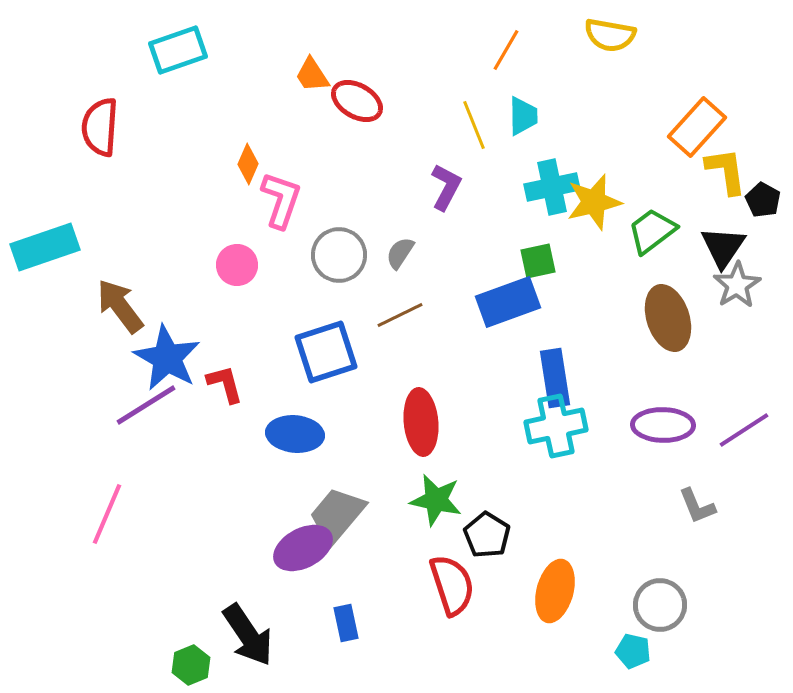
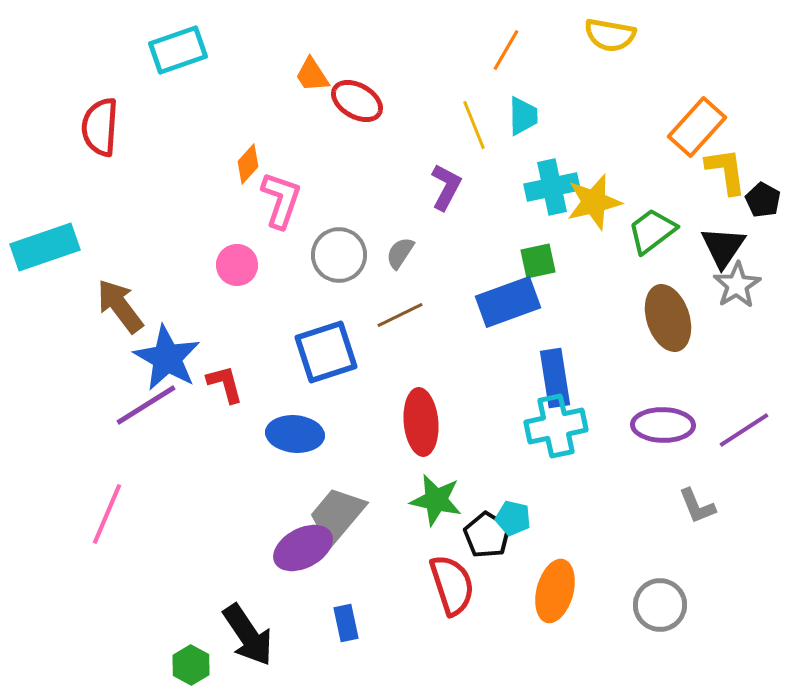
orange diamond at (248, 164): rotated 18 degrees clockwise
cyan pentagon at (633, 651): moved 120 px left, 133 px up
green hexagon at (191, 665): rotated 9 degrees counterclockwise
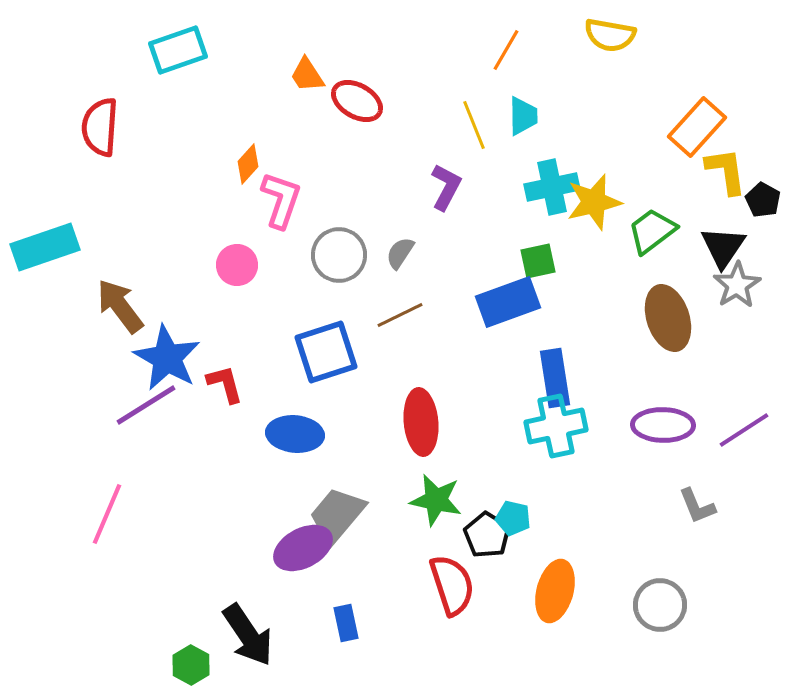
orange trapezoid at (312, 75): moved 5 px left
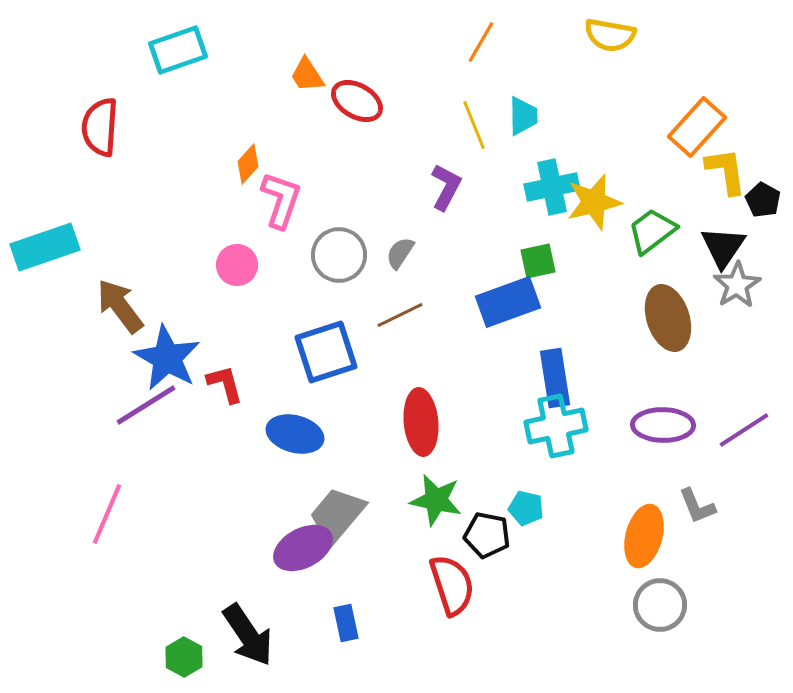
orange line at (506, 50): moved 25 px left, 8 px up
blue ellipse at (295, 434): rotated 10 degrees clockwise
cyan pentagon at (513, 518): moved 13 px right, 10 px up
black pentagon at (487, 535): rotated 21 degrees counterclockwise
orange ellipse at (555, 591): moved 89 px right, 55 px up
green hexagon at (191, 665): moved 7 px left, 8 px up
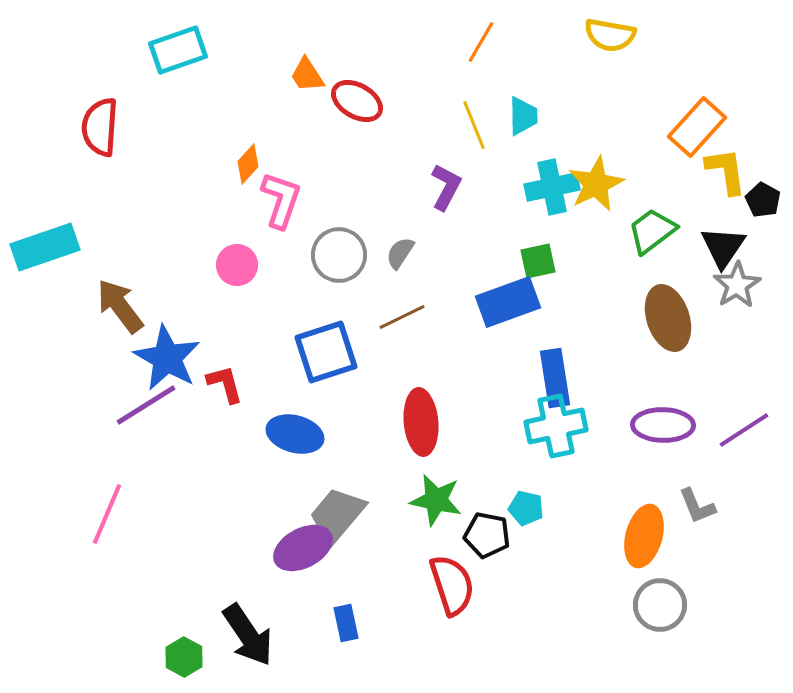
yellow star at (594, 202): moved 2 px right, 18 px up; rotated 12 degrees counterclockwise
brown line at (400, 315): moved 2 px right, 2 px down
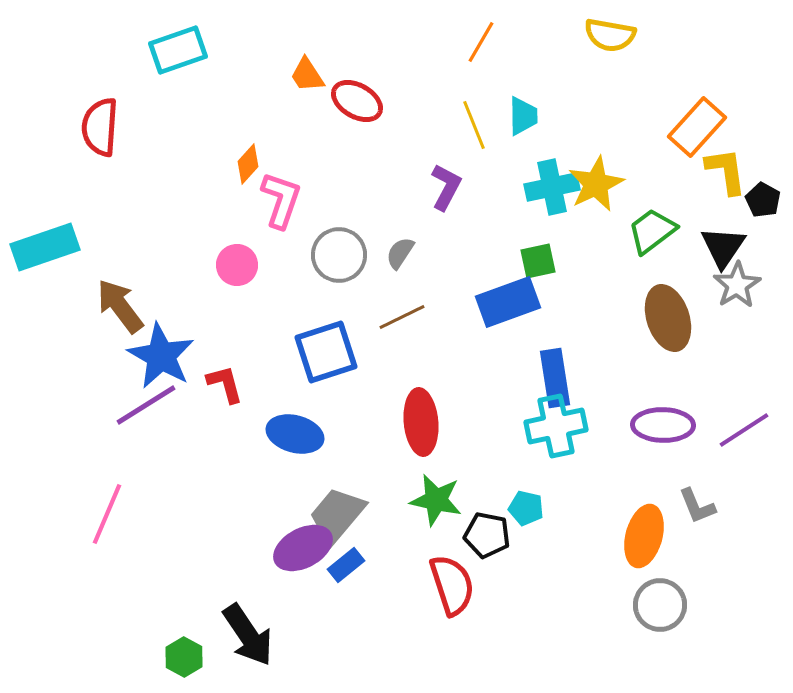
blue star at (167, 358): moved 6 px left, 2 px up
blue rectangle at (346, 623): moved 58 px up; rotated 63 degrees clockwise
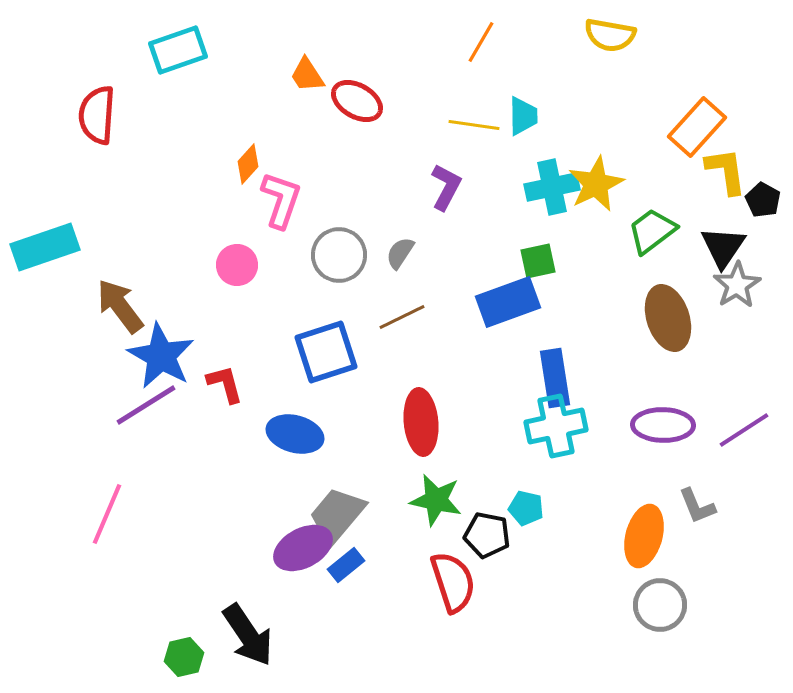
yellow line at (474, 125): rotated 60 degrees counterclockwise
red semicircle at (100, 127): moved 3 px left, 12 px up
red semicircle at (452, 585): moved 1 px right, 3 px up
green hexagon at (184, 657): rotated 18 degrees clockwise
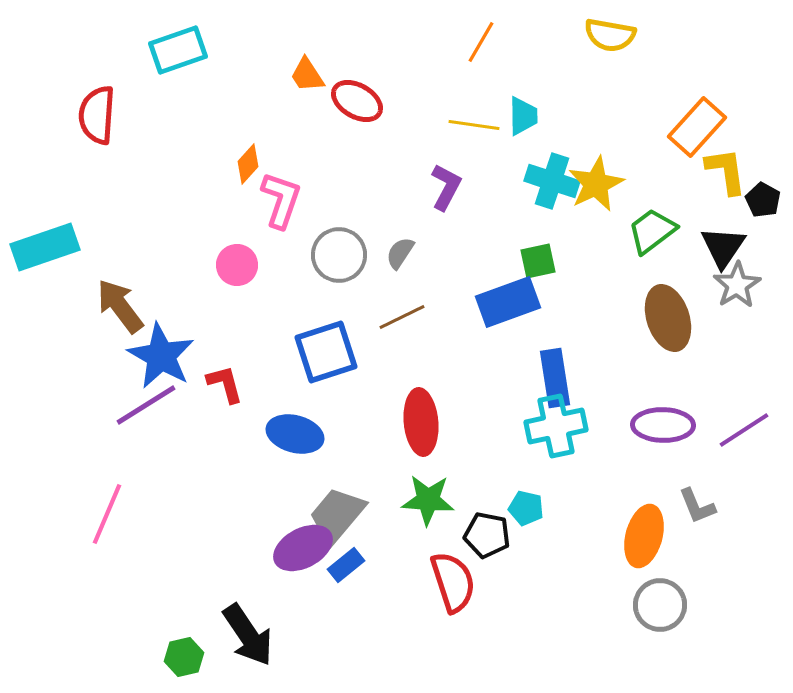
cyan cross at (552, 187): moved 6 px up; rotated 30 degrees clockwise
green star at (436, 500): moved 8 px left; rotated 8 degrees counterclockwise
